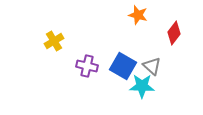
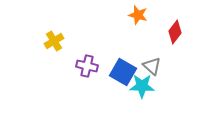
red diamond: moved 1 px right, 1 px up
blue square: moved 6 px down
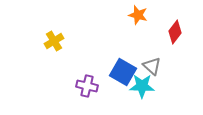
purple cross: moved 20 px down
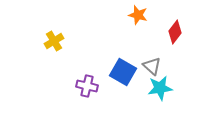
cyan star: moved 18 px right, 2 px down; rotated 10 degrees counterclockwise
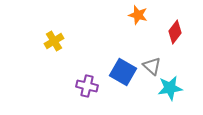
cyan star: moved 10 px right
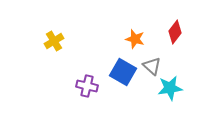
orange star: moved 3 px left, 24 px down
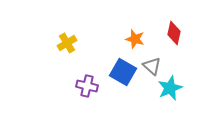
red diamond: moved 1 px left, 1 px down; rotated 25 degrees counterclockwise
yellow cross: moved 13 px right, 2 px down
cyan star: rotated 15 degrees counterclockwise
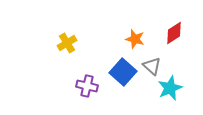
red diamond: rotated 45 degrees clockwise
blue square: rotated 12 degrees clockwise
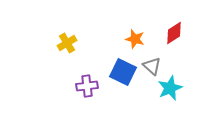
blue square: rotated 16 degrees counterclockwise
purple cross: rotated 20 degrees counterclockwise
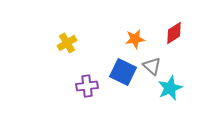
orange star: rotated 24 degrees counterclockwise
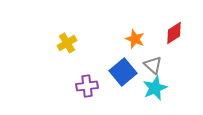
orange star: rotated 30 degrees clockwise
gray triangle: moved 1 px right, 1 px up
blue square: rotated 24 degrees clockwise
cyan star: moved 15 px left
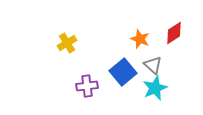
orange star: moved 5 px right
